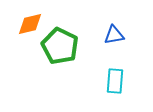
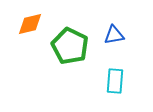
green pentagon: moved 10 px right
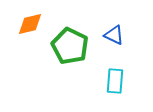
blue triangle: rotated 35 degrees clockwise
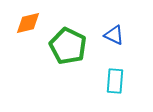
orange diamond: moved 2 px left, 1 px up
green pentagon: moved 2 px left
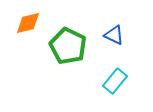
cyan rectangle: rotated 35 degrees clockwise
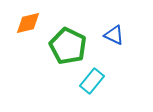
cyan rectangle: moved 23 px left
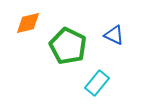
cyan rectangle: moved 5 px right, 2 px down
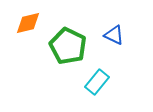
cyan rectangle: moved 1 px up
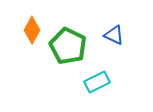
orange diamond: moved 4 px right, 7 px down; rotated 48 degrees counterclockwise
cyan rectangle: rotated 25 degrees clockwise
